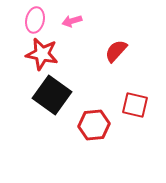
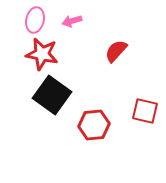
red square: moved 10 px right, 6 px down
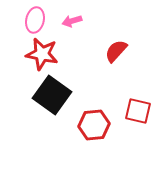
red square: moved 7 px left
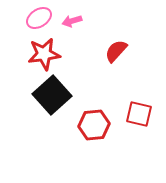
pink ellipse: moved 4 px right, 2 px up; rotated 45 degrees clockwise
red star: moved 2 px right; rotated 20 degrees counterclockwise
black square: rotated 12 degrees clockwise
red square: moved 1 px right, 3 px down
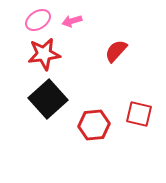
pink ellipse: moved 1 px left, 2 px down
black square: moved 4 px left, 4 px down
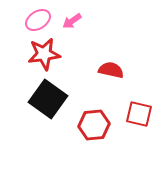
pink arrow: rotated 18 degrees counterclockwise
red semicircle: moved 5 px left, 19 px down; rotated 60 degrees clockwise
black square: rotated 12 degrees counterclockwise
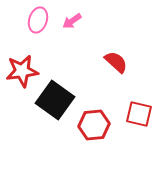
pink ellipse: rotated 40 degrees counterclockwise
red star: moved 22 px left, 17 px down
red semicircle: moved 5 px right, 8 px up; rotated 30 degrees clockwise
black square: moved 7 px right, 1 px down
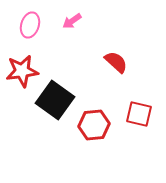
pink ellipse: moved 8 px left, 5 px down
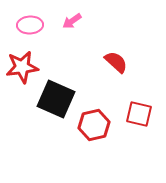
pink ellipse: rotated 70 degrees clockwise
red star: moved 4 px up
black square: moved 1 px right, 1 px up; rotated 12 degrees counterclockwise
red hexagon: rotated 8 degrees counterclockwise
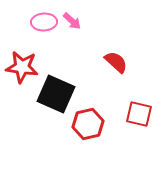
pink arrow: rotated 102 degrees counterclockwise
pink ellipse: moved 14 px right, 3 px up
red star: rotated 16 degrees clockwise
black square: moved 5 px up
red hexagon: moved 6 px left, 1 px up
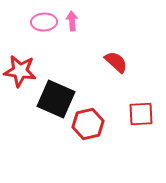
pink arrow: rotated 138 degrees counterclockwise
red star: moved 2 px left, 4 px down
black square: moved 5 px down
red square: moved 2 px right; rotated 16 degrees counterclockwise
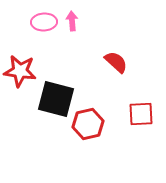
black square: rotated 9 degrees counterclockwise
